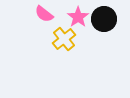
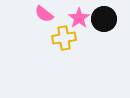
pink star: moved 1 px right, 1 px down
yellow cross: moved 1 px up; rotated 30 degrees clockwise
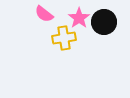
black circle: moved 3 px down
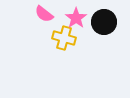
pink star: moved 3 px left
yellow cross: rotated 25 degrees clockwise
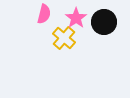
pink semicircle: rotated 114 degrees counterclockwise
yellow cross: rotated 25 degrees clockwise
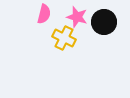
pink star: moved 1 px right, 1 px up; rotated 20 degrees counterclockwise
yellow cross: rotated 15 degrees counterclockwise
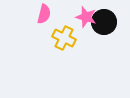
pink star: moved 9 px right
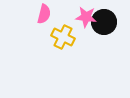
pink star: rotated 10 degrees counterclockwise
yellow cross: moved 1 px left, 1 px up
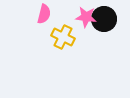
black circle: moved 3 px up
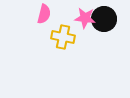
pink star: moved 1 px left, 1 px down
yellow cross: rotated 15 degrees counterclockwise
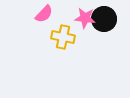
pink semicircle: rotated 30 degrees clockwise
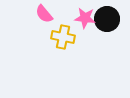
pink semicircle: rotated 96 degrees clockwise
black circle: moved 3 px right
